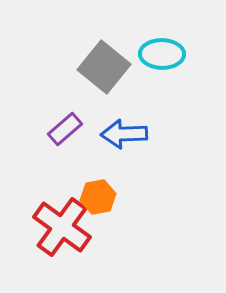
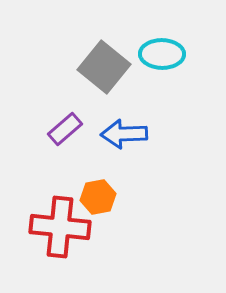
red cross: moved 2 px left; rotated 30 degrees counterclockwise
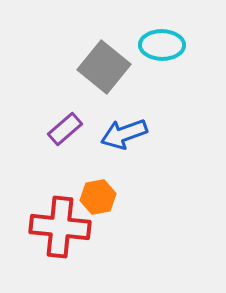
cyan ellipse: moved 9 px up
blue arrow: rotated 18 degrees counterclockwise
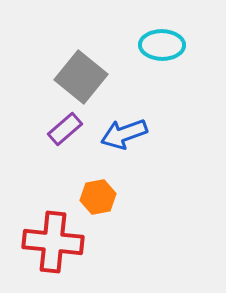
gray square: moved 23 px left, 10 px down
red cross: moved 7 px left, 15 px down
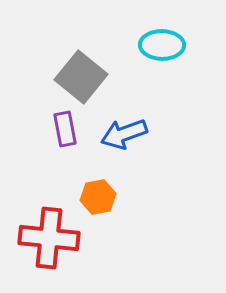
purple rectangle: rotated 60 degrees counterclockwise
red cross: moved 4 px left, 4 px up
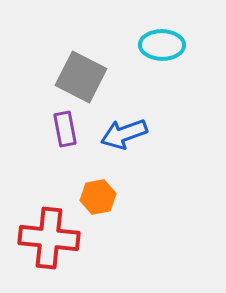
gray square: rotated 12 degrees counterclockwise
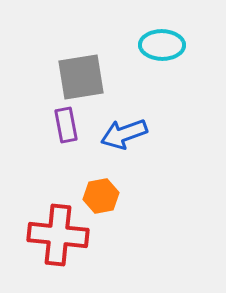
gray square: rotated 36 degrees counterclockwise
purple rectangle: moved 1 px right, 4 px up
orange hexagon: moved 3 px right, 1 px up
red cross: moved 9 px right, 3 px up
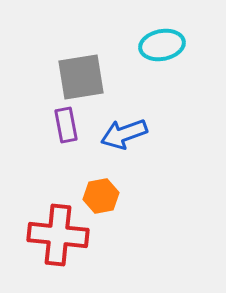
cyan ellipse: rotated 12 degrees counterclockwise
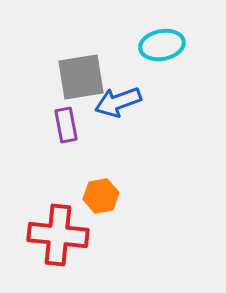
blue arrow: moved 6 px left, 32 px up
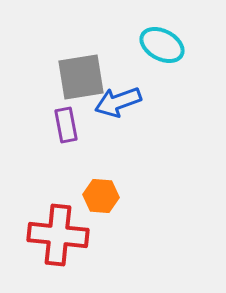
cyan ellipse: rotated 39 degrees clockwise
orange hexagon: rotated 16 degrees clockwise
